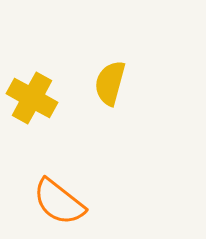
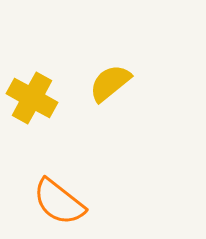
yellow semicircle: rotated 36 degrees clockwise
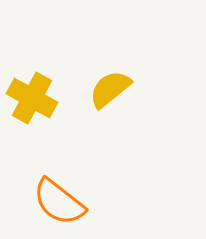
yellow semicircle: moved 6 px down
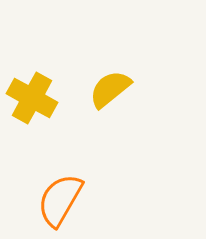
orange semicircle: moved 1 px right, 2 px up; rotated 82 degrees clockwise
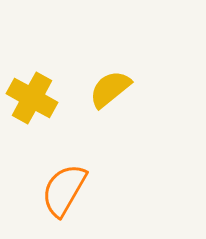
orange semicircle: moved 4 px right, 10 px up
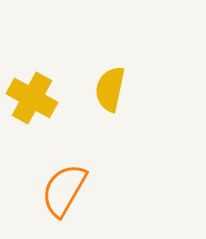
yellow semicircle: rotated 39 degrees counterclockwise
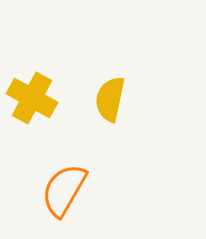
yellow semicircle: moved 10 px down
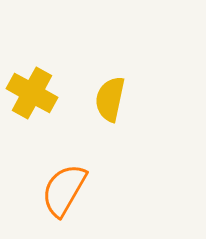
yellow cross: moved 5 px up
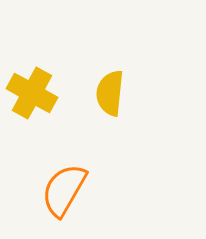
yellow semicircle: moved 6 px up; rotated 6 degrees counterclockwise
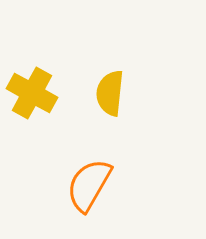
orange semicircle: moved 25 px right, 5 px up
